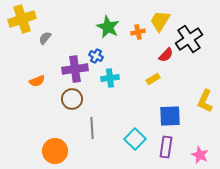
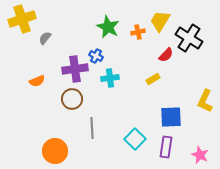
black cross: moved 1 px up; rotated 24 degrees counterclockwise
blue square: moved 1 px right, 1 px down
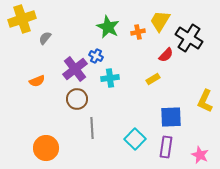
purple cross: rotated 30 degrees counterclockwise
brown circle: moved 5 px right
orange circle: moved 9 px left, 3 px up
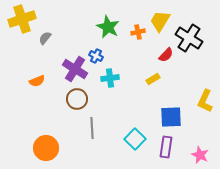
purple cross: rotated 20 degrees counterclockwise
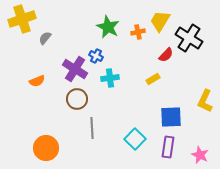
purple rectangle: moved 2 px right
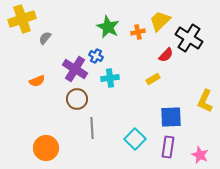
yellow trapezoid: rotated 15 degrees clockwise
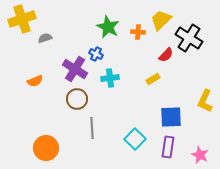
yellow trapezoid: moved 1 px right, 1 px up
orange cross: rotated 16 degrees clockwise
gray semicircle: rotated 32 degrees clockwise
blue cross: moved 2 px up
orange semicircle: moved 2 px left
